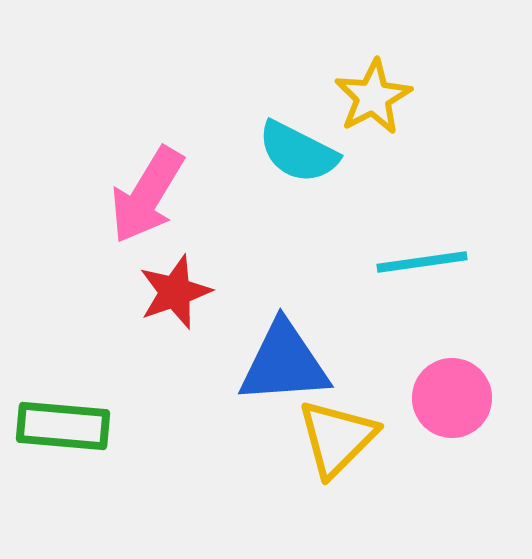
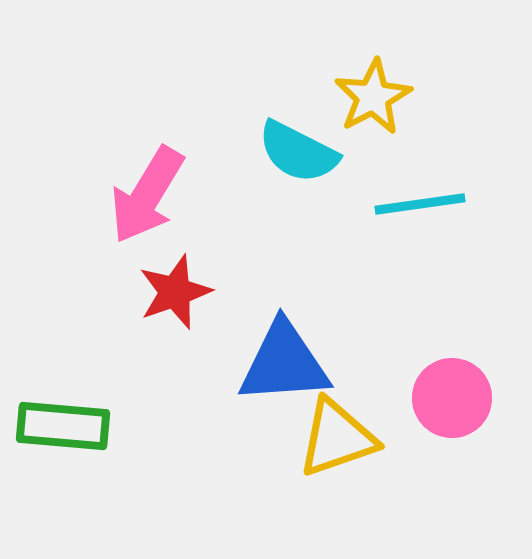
cyan line: moved 2 px left, 58 px up
yellow triangle: rotated 26 degrees clockwise
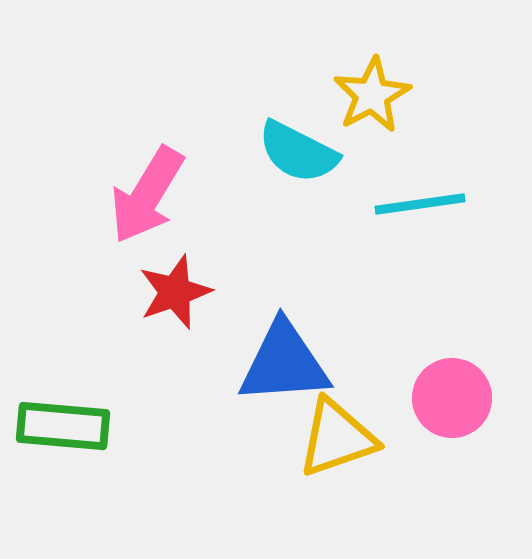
yellow star: moved 1 px left, 2 px up
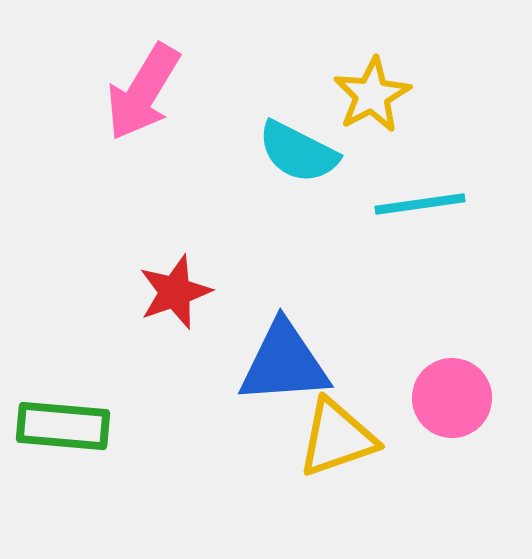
pink arrow: moved 4 px left, 103 px up
